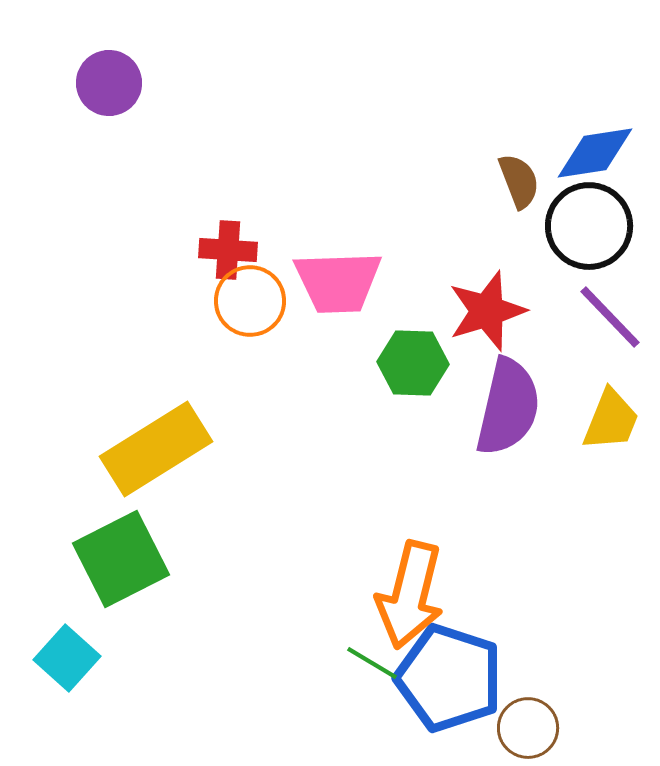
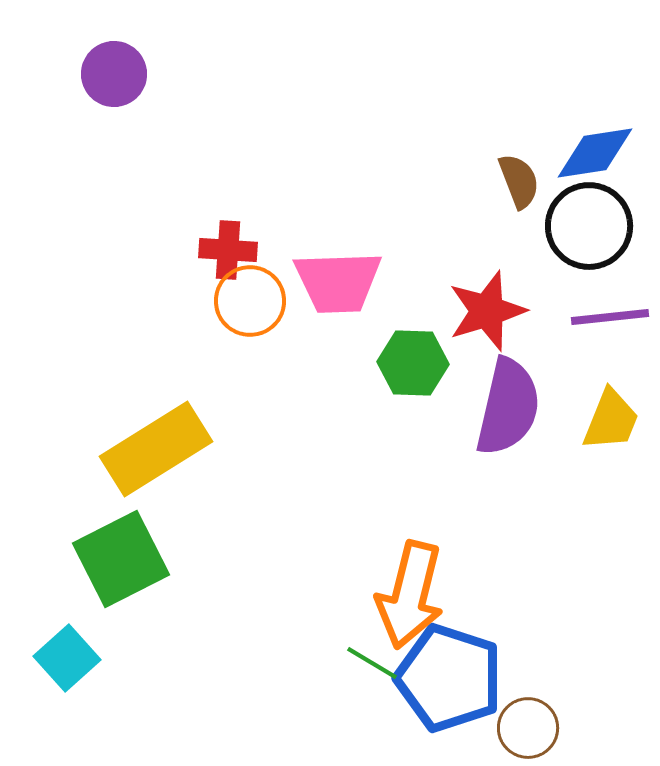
purple circle: moved 5 px right, 9 px up
purple line: rotated 52 degrees counterclockwise
cyan square: rotated 6 degrees clockwise
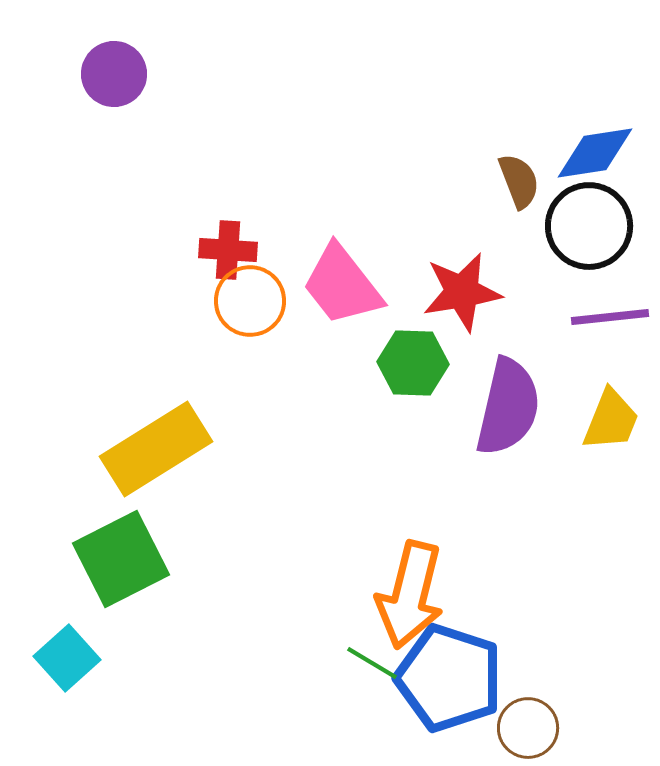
pink trapezoid: moved 4 px right, 3 px down; rotated 54 degrees clockwise
red star: moved 25 px left, 19 px up; rotated 8 degrees clockwise
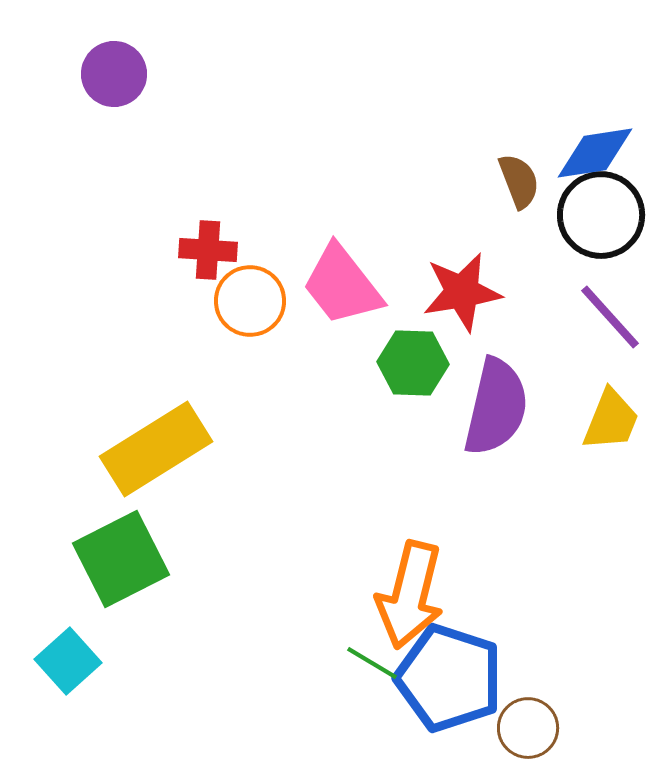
black circle: moved 12 px right, 11 px up
red cross: moved 20 px left
purple line: rotated 54 degrees clockwise
purple semicircle: moved 12 px left
cyan square: moved 1 px right, 3 px down
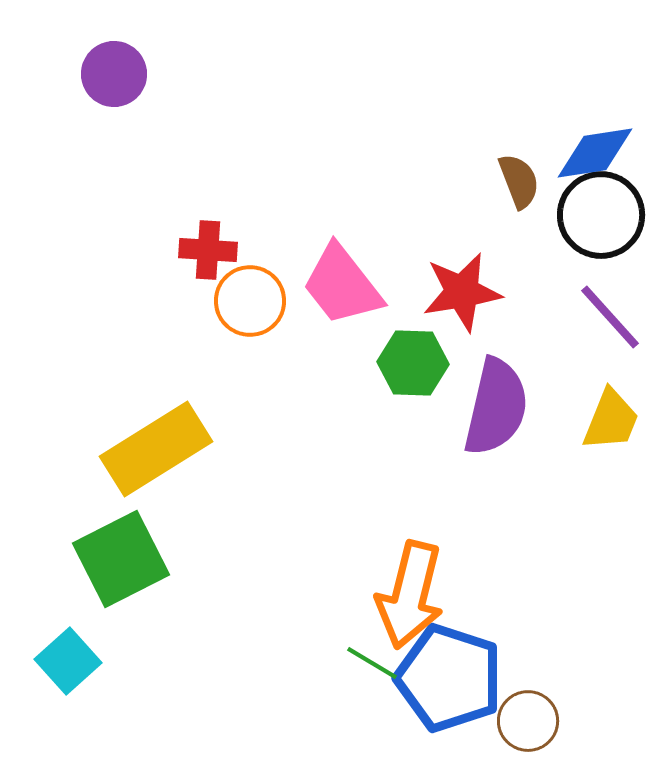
brown circle: moved 7 px up
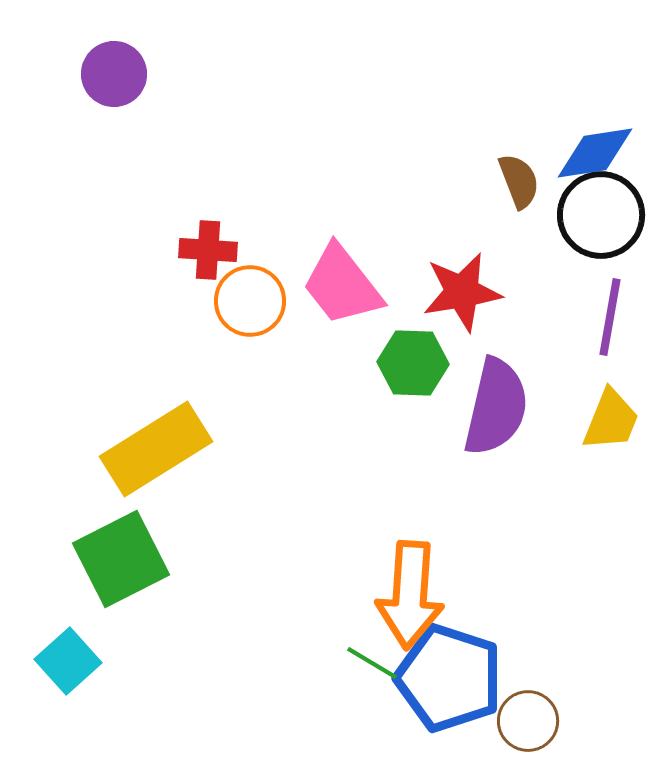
purple line: rotated 52 degrees clockwise
orange arrow: rotated 10 degrees counterclockwise
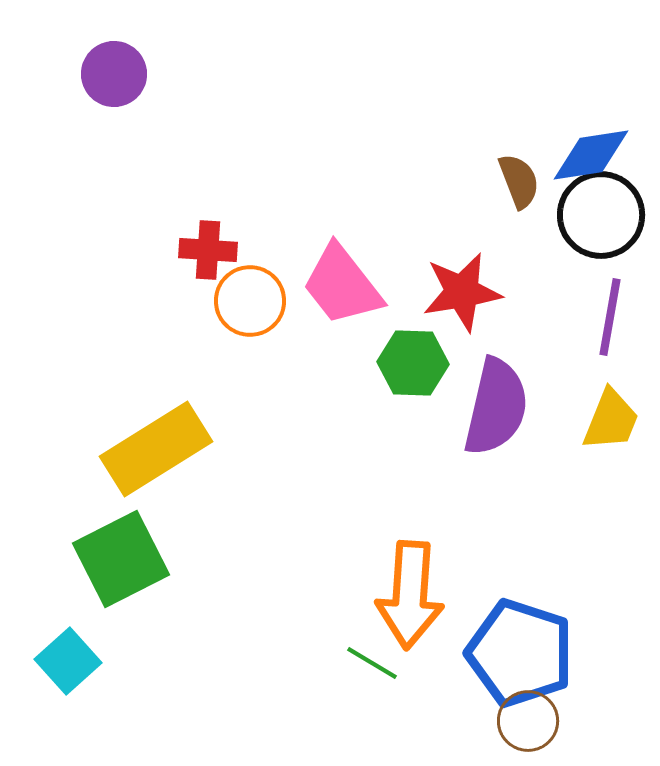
blue diamond: moved 4 px left, 2 px down
blue pentagon: moved 71 px right, 25 px up
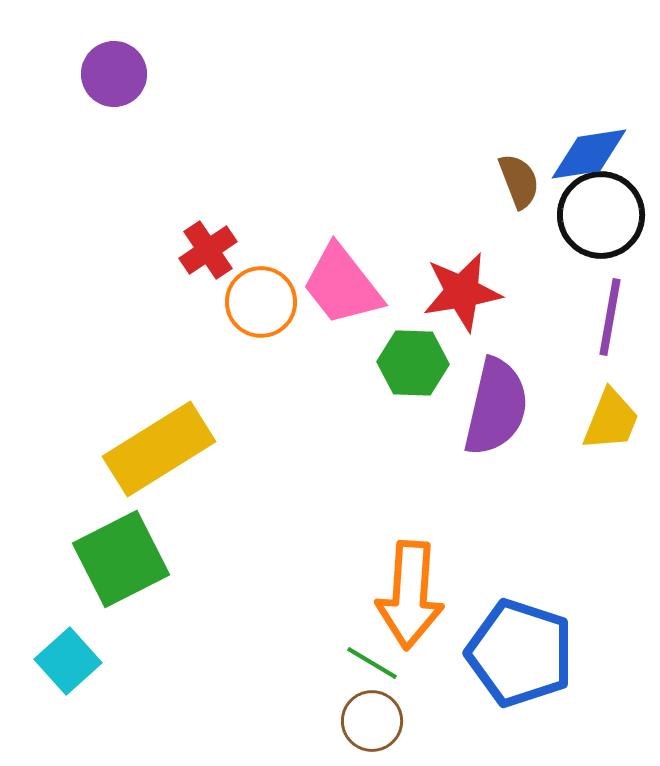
blue diamond: moved 2 px left, 1 px up
red cross: rotated 38 degrees counterclockwise
orange circle: moved 11 px right, 1 px down
yellow rectangle: moved 3 px right
brown circle: moved 156 px left
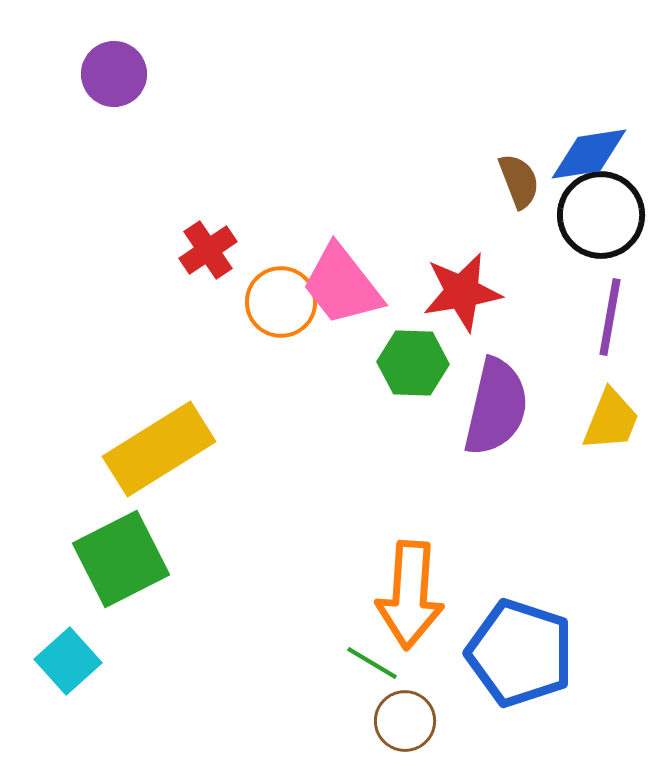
orange circle: moved 20 px right
brown circle: moved 33 px right
